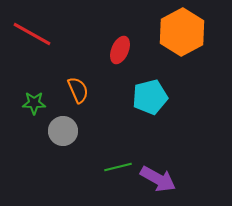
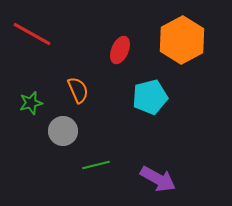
orange hexagon: moved 8 px down
green star: moved 3 px left; rotated 15 degrees counterclockwise
green line: moved 22 px left, 2 px up
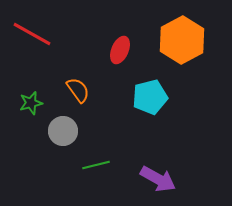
orange semicircle: rotated 12 degrees counterclockwise
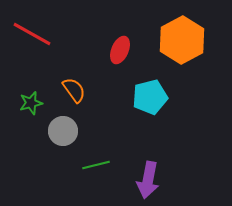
orange semicircle: moved 4 px left
purple arrow: moved 10 px left, 1 px down; rotated 72 degrees clockwise
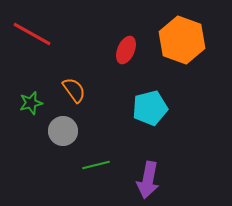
orange hexagon: rotated 12 degrees counterclockwise
red ellipse: moved 6 px right
cyan pentagon: moved 11 px down
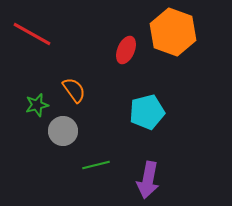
orange hexagon: moved 9 px left, 8 px up
green star: moved 6 px right, 2 px down
cyan pentagon: moved 3 px left, 4 px down
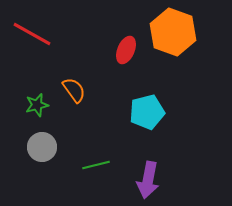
gray circle: moved 21 px left, 16 px down
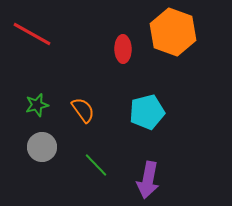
red ellipse: moved 3 px left, 1 px up; rotated 24 degrees counterclockwise
orange semicircle: moved 9 px right, 20 px down
green line: rotated 60 degrees clockwise
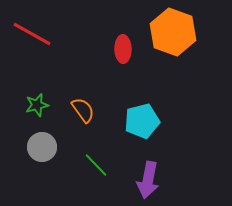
cyan pentagon: moved 5 px left, 9 px down
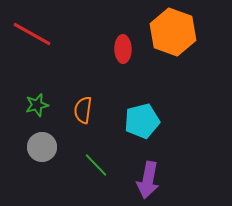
orange semicircle: rotated 136 degrees counterclockwise
